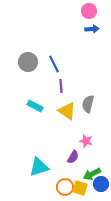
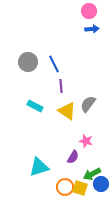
gray semicircle: rotated 24 degrees clockwise
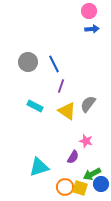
purple line: rotated 24 degrees clockwise
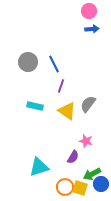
cyan rectangle: rotated 14 degrees counterclockwise
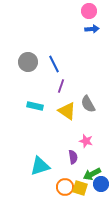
gray semicircle: rotated 66 degrees counterclockwise
purple semicircle: rotated 40 degrees counterclockwise
cyan triangle: moved 1 px right, 1 px up
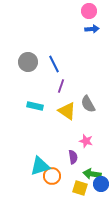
green arrow: rotated 36 degrees clockwise
orange circle: moved 13 px left, 11 px up
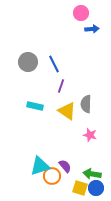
pink circle: moved 8 px left, 2 px down
gray semicircle: moved 2 px left; rotated 30 degrees clockwise
pink star: moved 4 px right, 6 px up
purple semicircle: moved 8 px left, 9 px down; rotated 32 degrees counterclockwise
blue circle: moved 5 px left, 4 px down
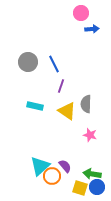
cyan triangle: rotated 25 degrees counterclockwise
blue circle: moved 1 px right, 1 px up
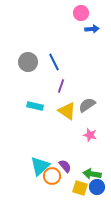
blue line: moved 2 px up
gray semicircle: moved 1 px right, 1 px down; rotated 54 degrees clockwise
